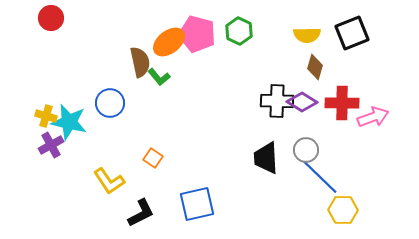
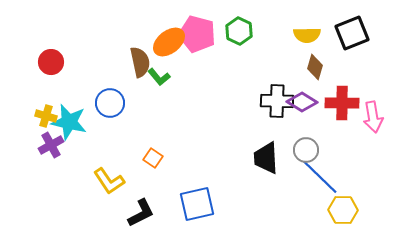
red circle: moved 44 px down
pink arrow: rotated 100 degrees clockwise
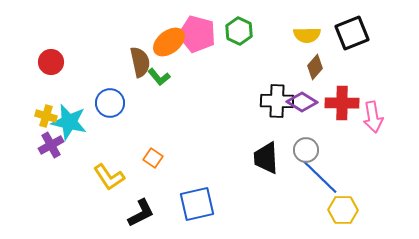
brown diamond: rotated 25 degrees clockwise
yellow L-shape: moved 4 px up
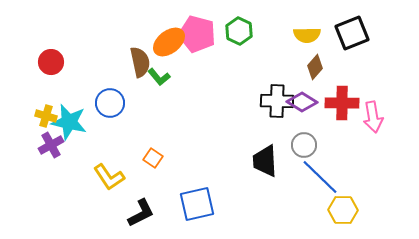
gray circle: moved 2 px left, 5 px up
black trapezoid: moved 1 px left, 3 px down
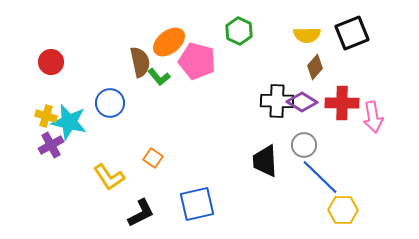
pink pentagon: moved 27 px down
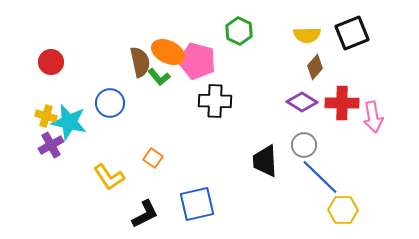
orange ellipse: moved 1 px left, 10 px down; rotated 64 degrees clockwise
black cross: moved 62 px left
black L-shape: moved 4 px right, 1 px down
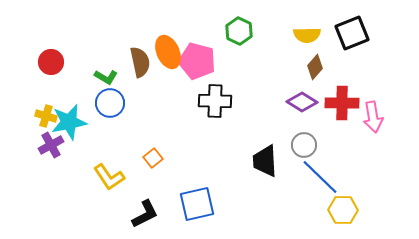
orange ellipse: rotated 40 degrees clockwise
green L-shape: moved 53 px left; rotated 20 degrees counterclockwise
cyan star: rotated 24 degrees counterclockwise
orange square: rotated 18 degrees clockwise
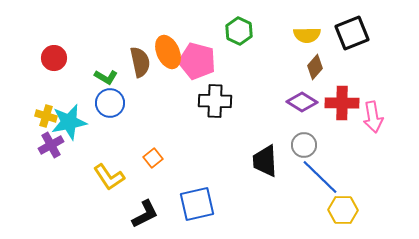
red circle: moved 3 px right, 4 px up
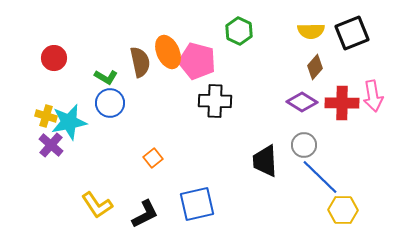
yellow semicircle: moved 4 px right, 4 px up
pink arrow: moved 21 px up
purple cross: rotated 20 degrees counterclockwise
yellow L-shape: moved 12 px left, 28 px down
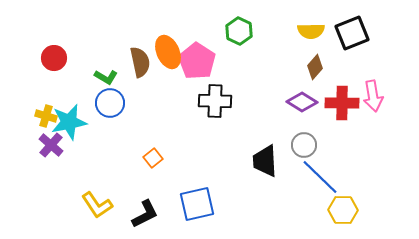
pink pentagon: rotated 18 degrees clockwise
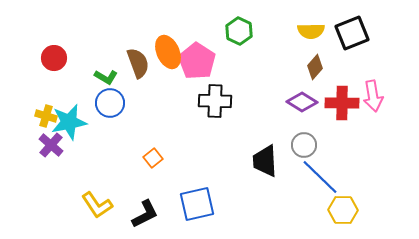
brown semicircle: moved 2 px left, 1 px down; rotated 8 degrees counterclockwise
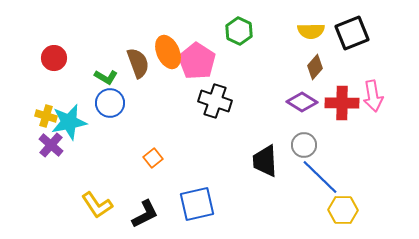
black cross: rotated 16 degrees clockwise
